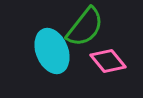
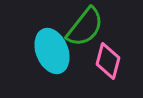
pink diamond: rotated 54 degrees clockwise
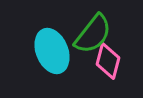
green semicircle: moved 8 px right, 7 px down
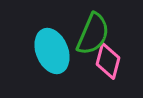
green semicircle: rotated 15 degrees counterclockwise
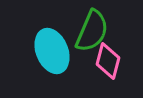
green semicircle: moved 1 px left, 3 px up
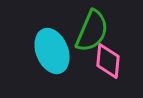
pink diamond: rotated 9 degrees counterclockwise
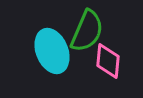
green semicircle: moved 5 px left
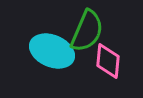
cyan ellipse: rotated 45 degrees counterclockwise
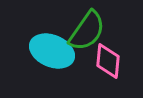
green semicircle: rotated 12 degrees clockwise
